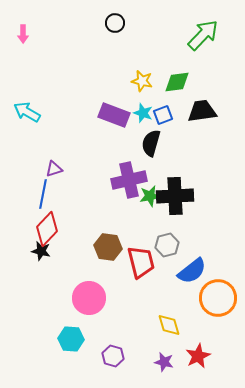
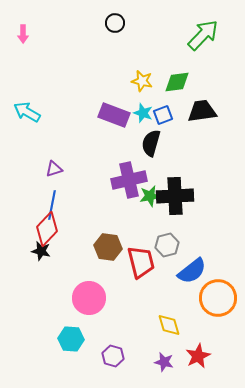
blue line: moved 9 px right, 11 px down
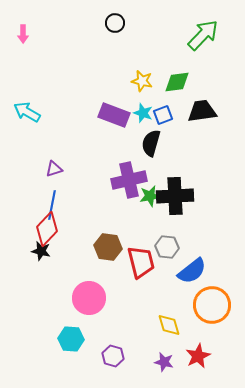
gray hexagon: moved 2 px down; rotated 20 degrees clockwise
orange circle: moved 6 px left, 7 px down
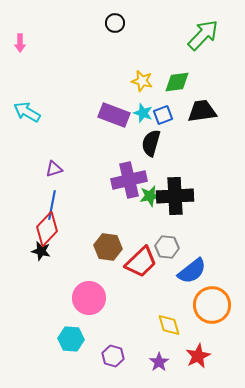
pink arrow: moved 3 px left, 9 px down
red trapezoid: rotated 60 degrees clockwise
purple star: moved 5 px left; rotated 24 degrees clockwise
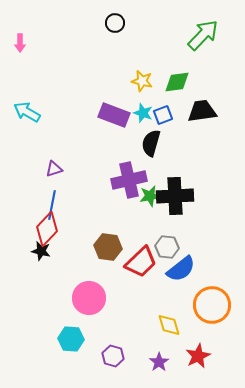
blue semicircle: moved 11 px left, 2 px up
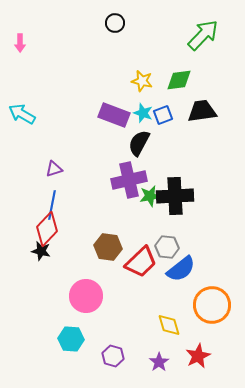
green diamond: moved 2 px right, 2 px up
cyan arrow: moved 5 px left, 2 px down
black semicircle: moved 12 px left; rotated 12 degrees clockwise
pink circle: moved 3 px left, 2 px up
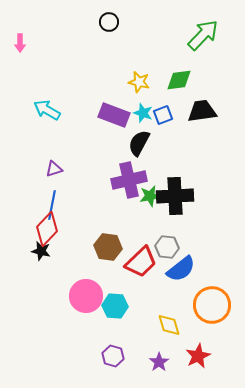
black circle: moved 6 px left, 1 px up
yellow star: moved 3 px left, 1 px down
cyan arrow: moved 25 px right, 4 px up
cyan hexagon: moved 44 px right, 33 px up
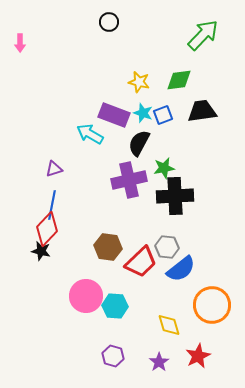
cyan arrow: moved 43 px right, 24 px down
green star: moved 14 px right, 28 px up
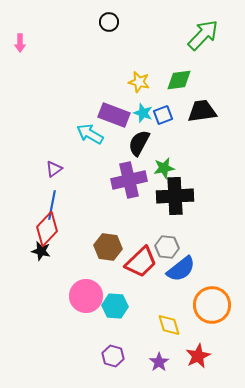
purple triangle: rotated 18 degrees counterclockwise
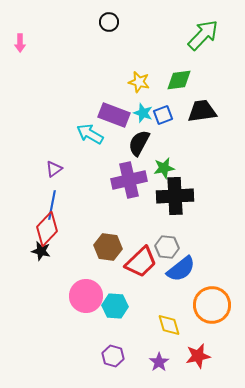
red star: rotated 15 degrees clockwise
